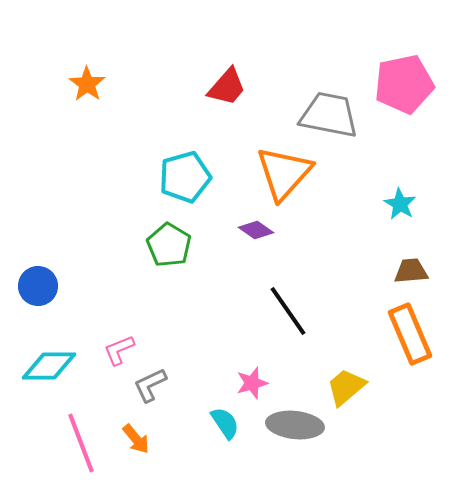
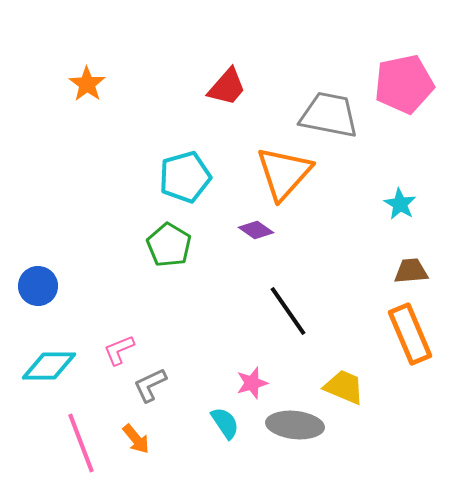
yellow trapezoid: moved 2 px left; rotated 63 degrees clockwise
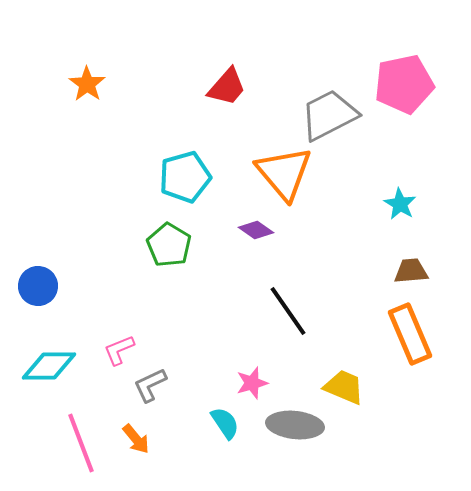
gray trapezoid: rotated 38 degrees counterclockwise
orange triangle: rotated 22 degrees counterclockwise
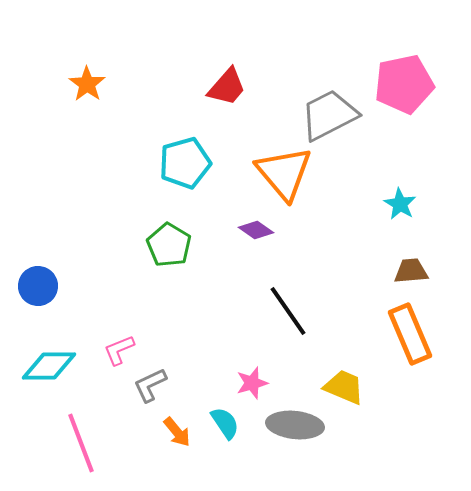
cyan pentagon: moved 14 px up
orange arrow: moved 41 px right, 7 px up
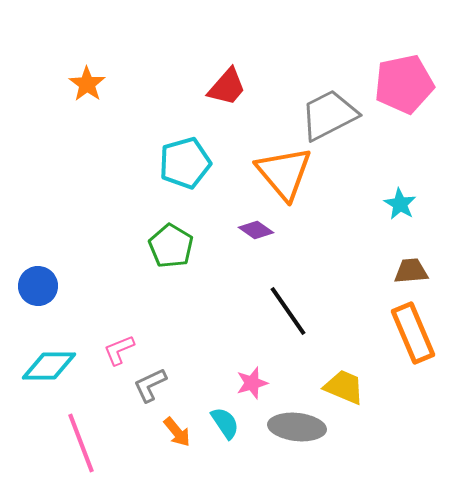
green pentagon: moved 2 px right, 1 px down
orange rectangle: moved 3 px right, 1 px up
gray ellipse: moved 2 px right, 2 px down
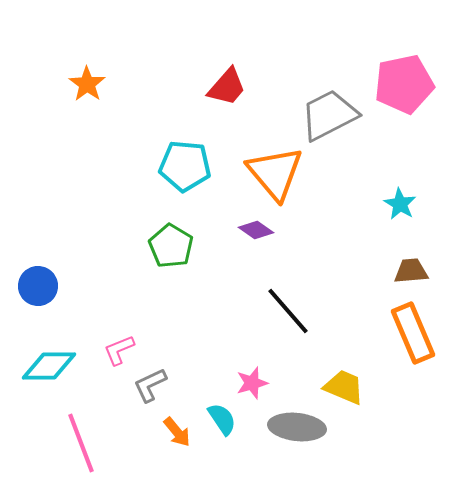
cyan pentagon: moved 3 px down; rotated 21 degrees clockwise
orange triangle: moved 9 px left
black line: rotated 6 degrees counterclockwise
cyan semicircle: moved 3 px left, 4 px up
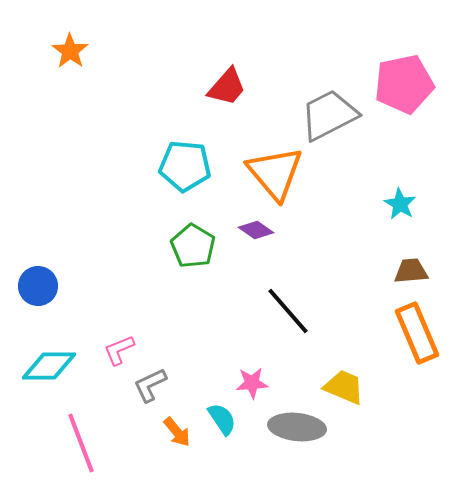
orange star: moved 17 px left, 33 px up
green pentagon: moved 22 px right
orange rectangle: moved 4 px right
pink star: rotated 12 degrees clockwise
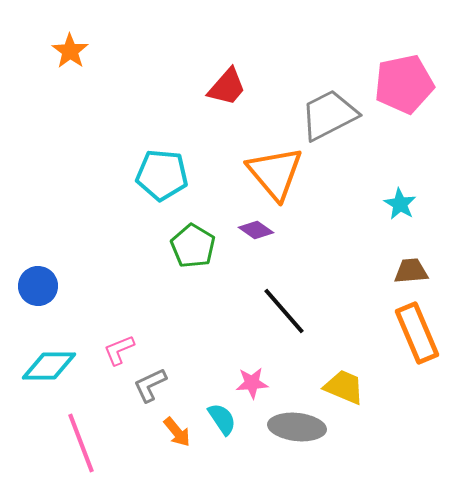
cyan pentagon: moved 23 px left, 9 px down
black line: moved 4 px left
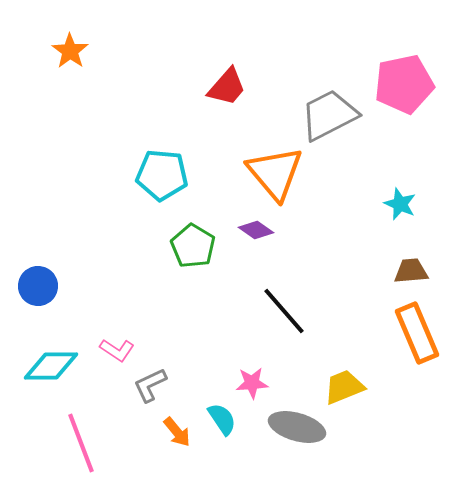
cyan star: rotated 8 degrees counterclockwise
pink L-shape: moved 2 px left; rotated 124 degrees counterclockwise
cyan diamond: moved 2 px right
yellow trapezoid: rotated 45 degrees counterclockwise
gray ellipse: rotated 10 degrees clockwise
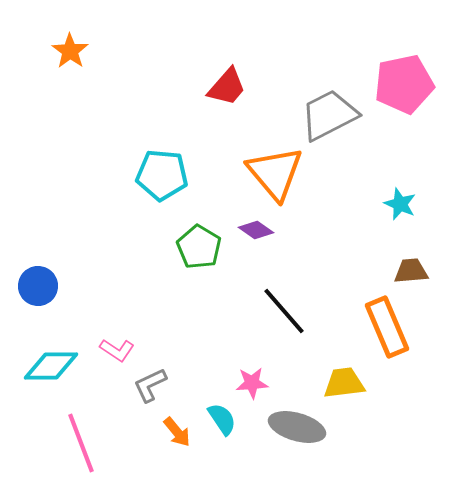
green pentagon: moved 6 px right, 1 px down
orange rectangle: moved 30 px left, 6 px up
yellow trapezoid: moved 4 px up; rotated 15 degrees clockwise
